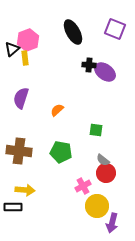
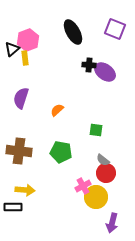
yellow circle: moved 1 px left, 9 px up
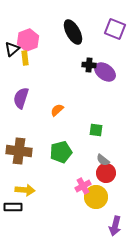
green pentagon: rotated 25 degrees counterclockwise
purple arrow: moved 3 px right, 3 px down
